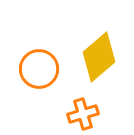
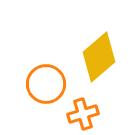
orange circle: moved 7 px right, 15 px down
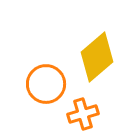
yellow diamond: moved 2 px left
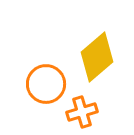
orange cross: moved 1 px left, 2 px up
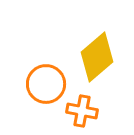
orange cross: moved 1 px up; rotated 28 degrees clockwise
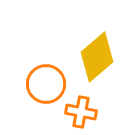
orange cross: moved 1 px left, 1 px down
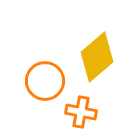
orange circle: moved 1 px left, 3 px up
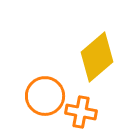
orange circle: moved 15 px down
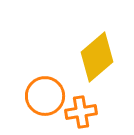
orange cross: rotated 20 degrees counterclockwise
